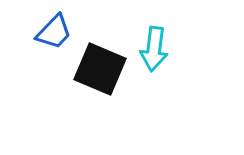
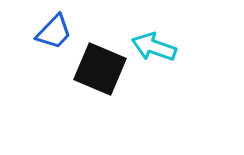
cyan arrow: moved 2 px up; rotated 102 degrees clockwise
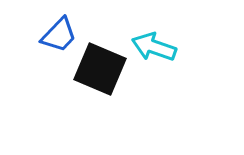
blue trapezoid: moved 5 px right, 3 px down
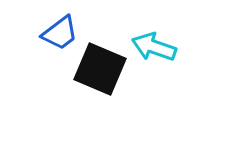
blue trapezoid: moved 1 px right, 2 px up; rotated 9 degrees clockwise
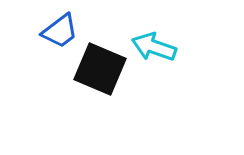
blue trapezoid: moved 2 px up
